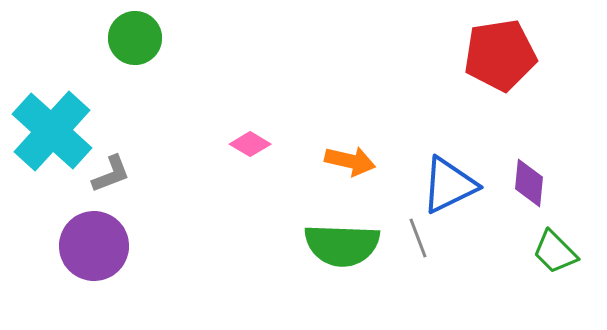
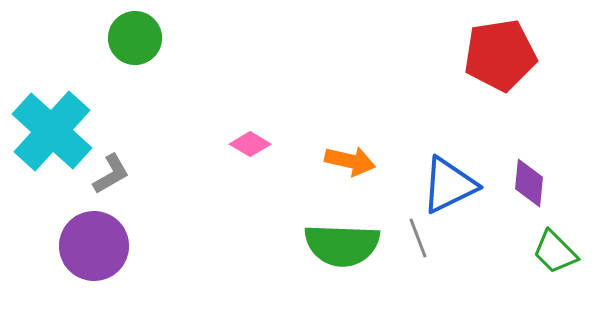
gray L-shape: rotated 9 degrees counterclockwise
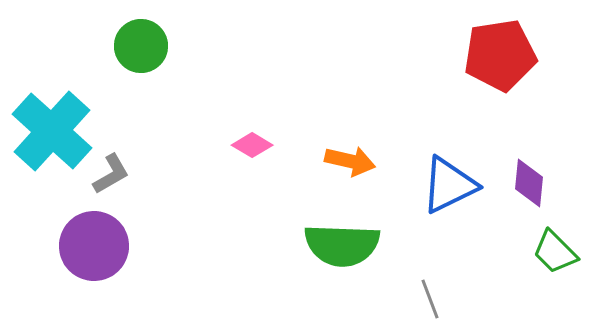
green circle: moved 6 px right, 8 px down
pink diamond: moved 2 px right, 1 px down
gray line: moved 12 px right, 61 px down
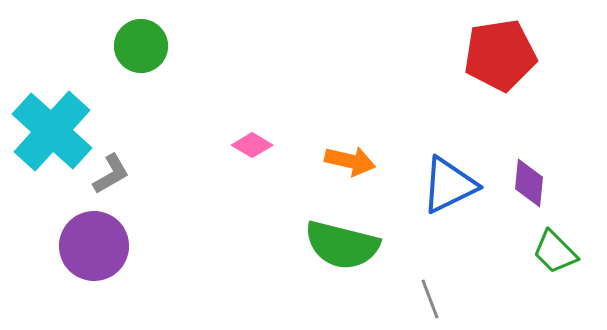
green semicircle: rotated 12 degrees clockwise
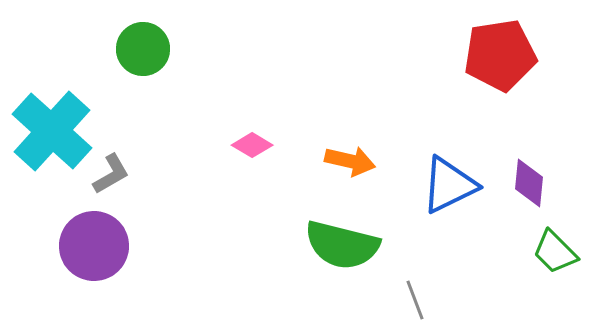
green circle: moved 2 px right, 3 px down
gray line: moved 15 px left, 1 px down
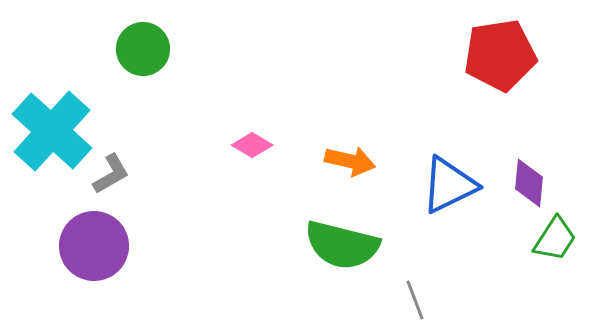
green trapezoid: moved 13 px up; rotated 102 degrees counterclockwise
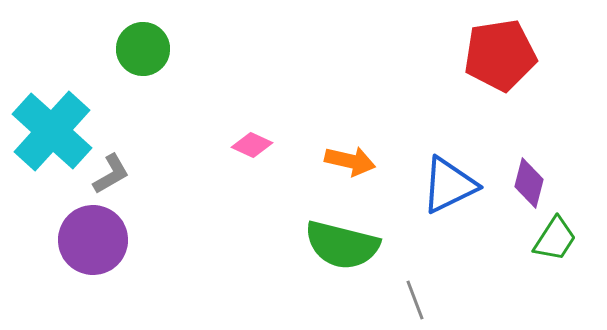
pink diamond: rotated 6 degrees counterclockwise
purple diamond: rotated 9 degrees clockwise
purple circle: moved 1 px left, 6 px up
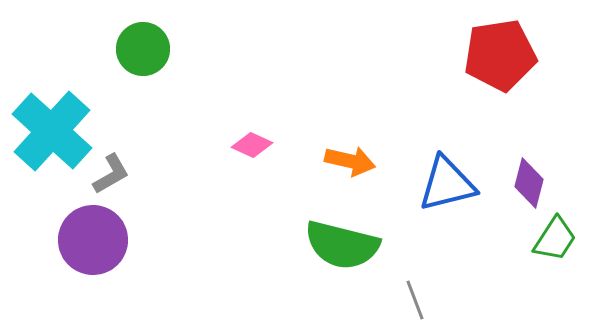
blue triangle: moved 2 px left, 1 px up; rotated 12 degrees clockwise
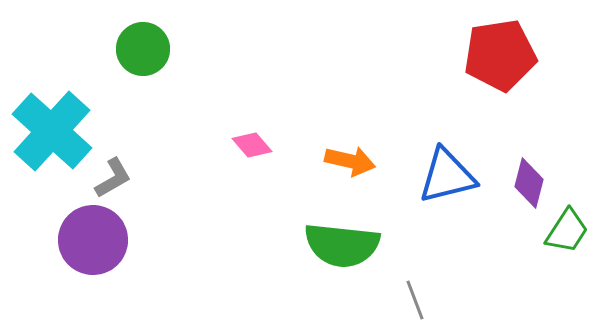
pink diamond: rotated 24 degrees clockwise
gray L-shape: moved 2 px right, 4 px down
blue triangle: moved 8 px up
green trapezoid: moved 12 px right, 8 px up
green semicircle: rotated 8 degrees counterclockwise
